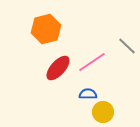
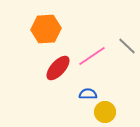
orange hexagon: rotated 12 degrees clockwise
pink line: moved 6 px up
yellow circle: moved 2 px right
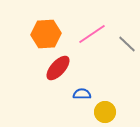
orange hexagon: moved 5 px down
gray line: moved 2 px up
pink line: moved 22 px up
blue semicircle: moved 6 px left
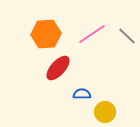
gray line: moved 8 px up
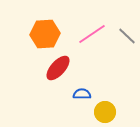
orange hexagon: moved 1 px left
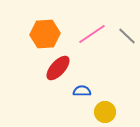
blue semicircle: moved 3 px up
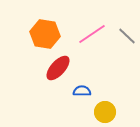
orange hexagon: rotated 12 degrees clockwise
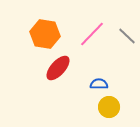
pink line: rotated 12 degrees counterclockwise
blue semicircle: moved 17 px right, 7 px up
yellow circle: moved 4 px right, 5 px up
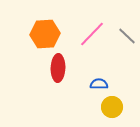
orange hexagon: rotated 12 degrees counterclockwise
red ellipse: rotated 40 degrees counterclockwise
yellow circle: moved 3 px right
